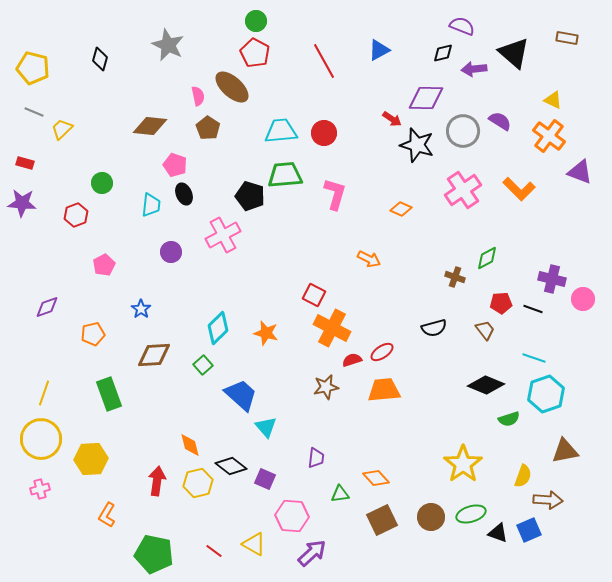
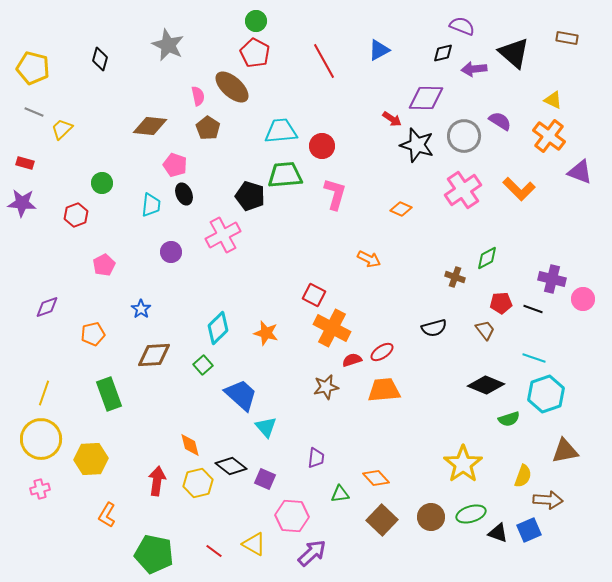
gray circle at (463, 131): moved 1 px right, 5 px down
red circle at (324, 133): moved 2 px left, 13 px down
brown square at (382, 520): rotated 20 degrees counterclockwise
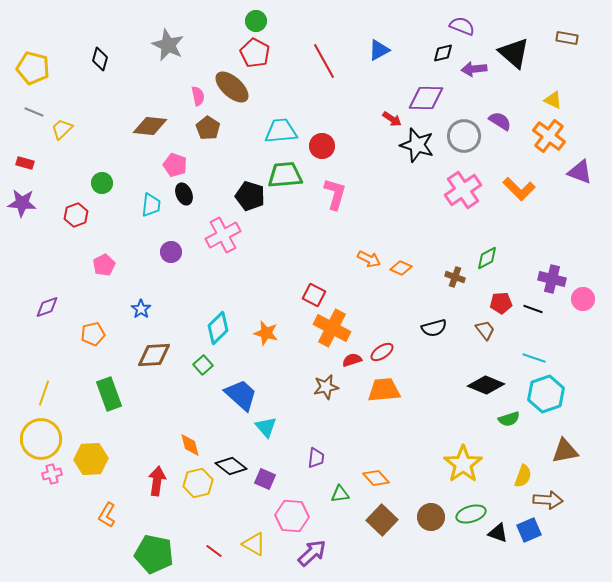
orange diamond at (401, 209): moved 59 px down
pink cross at (40, 489): moved 12 px right, 15 px up
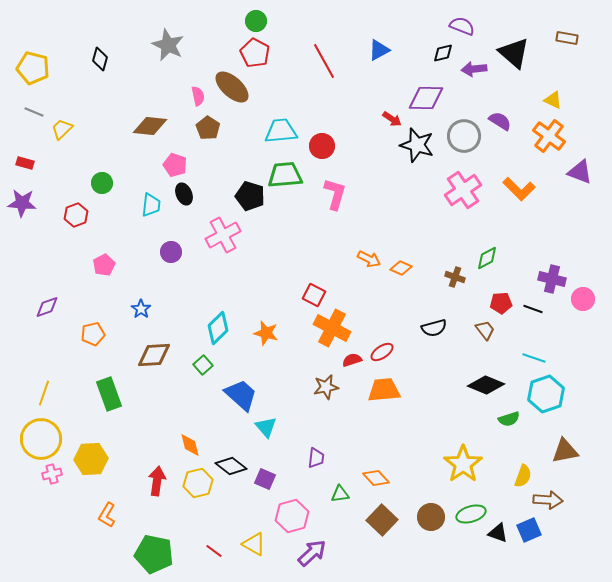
pink hexagon at (292, 516): rotated 20 degrees counterclockwise
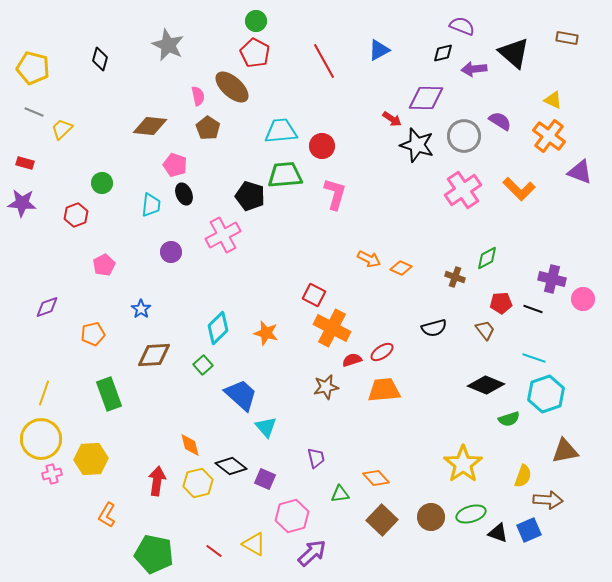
purple trapezoid at (316, 458): rotated 20 degrees counterclockwise
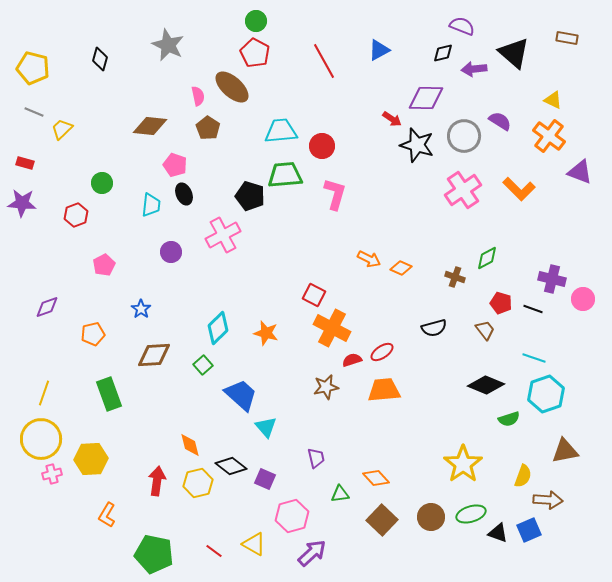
red pentagon at (501, 303): rotated 20 degrees clockwise
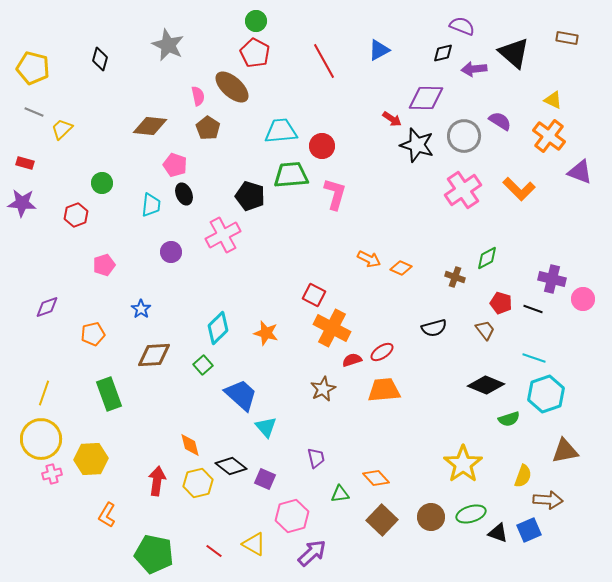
green trapezoid at (285, 175): moved 6 px right
pink pentagon at (104, 265): rotated 10 degrees clockwise
brown star at (326, 387): moved 3 px left, 2 px down; rotated 15 degrees counterclockwise
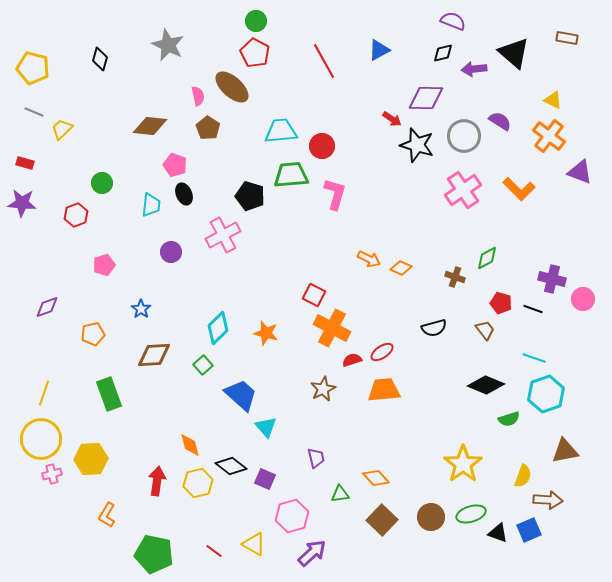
purple semicircle at (462, 26): moved 9 px left, 5 px up
